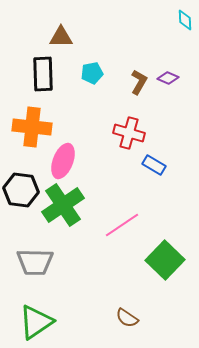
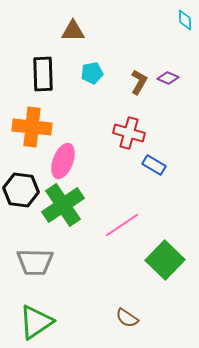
brown triangle: moved 12 px right, 6 px up
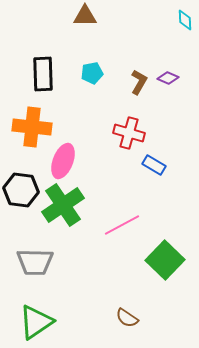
brown triangle: moved 12 px right, 15 px up
pink line: rotated 6 degrees clockwise
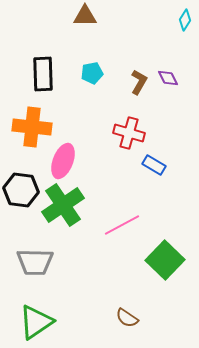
cyan diamond: rotated 35 degrees clockwise
purple diamond: rotated 40 degrees clockwise
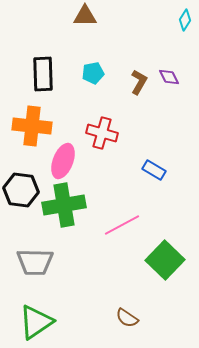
cyan pentagon: moved 1 px right
purple diamond: moved 1 px right, 1 px up
orange cross: moved 1 px up
red cross: moved 27 px left
blue rectangle: moved 5 px down
green cross: moved 1 px right; rotated 24 degrees clockwise
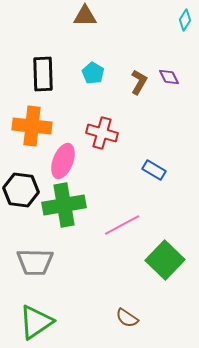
cyan pentagon: rotated 30 degrees counterclockwise
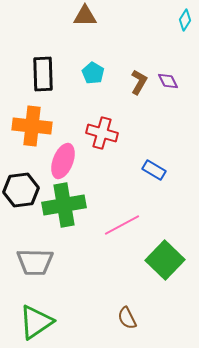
purple diamond: moved 1 px left, 4 px down
black hexagon: rotated 16 degrees counterclockwise
brown semicircle: rotated 30 degrees clockwise
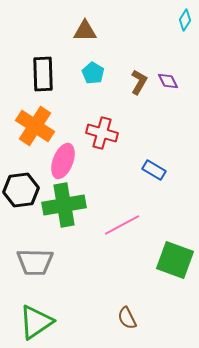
brown triangle: moved 15 px down
orange cross: moved 3 px right; rotated 27 degrees clockwise
green square: moved 10 px right; rotated 24 degrees counterclockwise
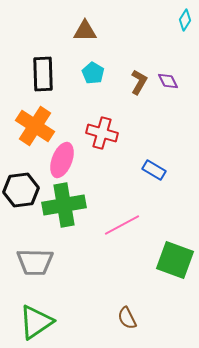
pink ellipse: moved 1 px left, 1 px up
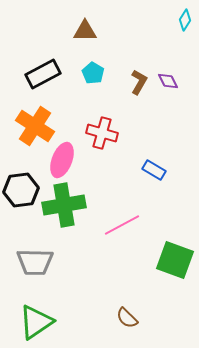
black rectangle: rotated 64 degrees clockwise
brown semicircle: rotated 20 degrees counterclockwise
